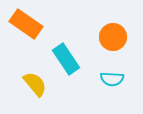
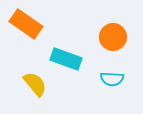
cyan rectangle: rotated 36 degrees counterclockwise
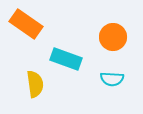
yellow semicircle: rotated 32 degrees clockwise
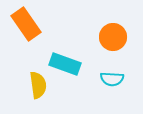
orange rectangle: rotated 20 degrees clockwise
cyan rectangle: moved 1 px left, 5 px down
yellow semicircle: moved 3 px right, 1 px down
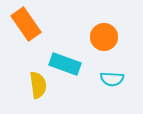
orange circle: moved 9 px left
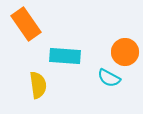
orange circle: moved 21 px right, 15 px down
cyan rectangle: moved 8 px up; rotated 16 degrees counterclockwise
cyan semicircle: moved 3 px left, 1 px up; rotated 25 degrees clockwise
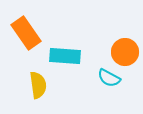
orange rectangle: moved 9 px down
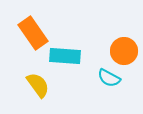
orange rectangle: moved 7 px right
orange circle: moved 1 px left, 1 px up
yellow semicircle: rotated 28 degrees counterclockwise
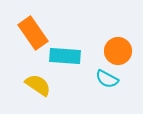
orange circle: moved 6 px left
cyan semicircle: moved 2 px left, 1 px down
yellow semicircle: rotated 20 degrees counterclockwise
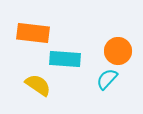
orange rectangle: rotated 48 degrees counterclockwise
cyan rectangle: moved 3 px down
cyan semicircle: rotated 105 degrees clockwise
